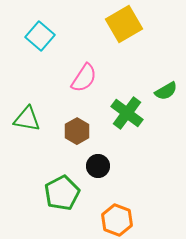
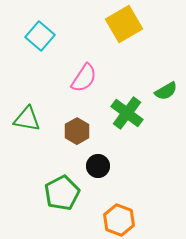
orange hexagon: moved 2 px right
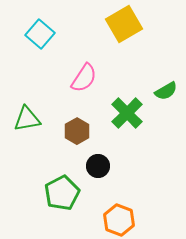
cyan square: moved 2 px up
green cross: rotated 8 degrees clockwise
green triangle: rotated 20 degrees counterclockwise
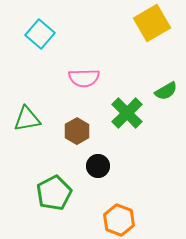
yellow square: moved 28 px right, 1 px up
pink semicircle: rotated 56 degrees clockwise
green pentagon: moved 8 px left
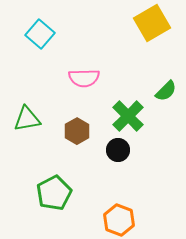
green semicircle: rotated 15 degrees counterclockwise
green cross: moved 1 px right, 3 px down
black circle: moved 20 px right, 16 px up
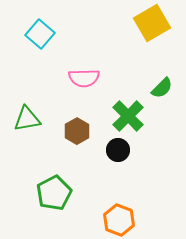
green semicircle: moved 4 px left, 3 px up
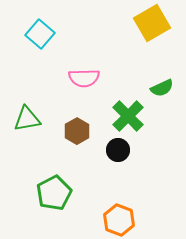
green semicircle: rotated 20 degrees clockwise
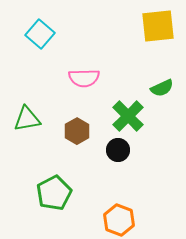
yellow square: moved 6 px right, 3 px down; rotated 24 degrees clockwise
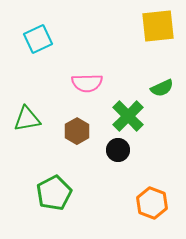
cyan square: moved 2 px left, 5 px down; rotated 24 degrees clockwise
pink semicircle: moved 3 px right, 5 px down
orange hexagon: moved 33 px right, 17 px up
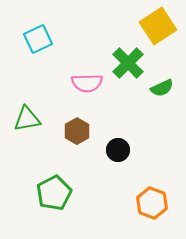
yellow square: rotated 27 degrees counterclockwise
green cross: moved 53 px up
